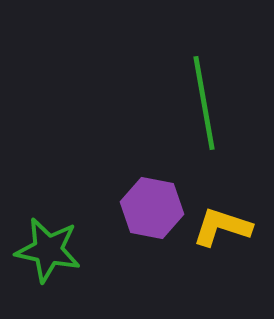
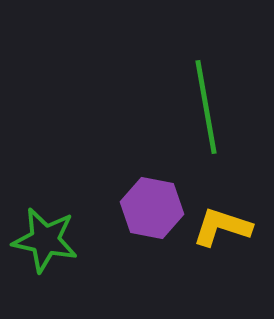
green line: moved 2 px right, 4 px down
green star: moved 3 px left, 10 px up
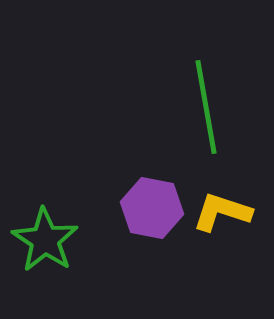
yellow L-shape: moved 15 px up
green star: rotated 22 degrees clockwise
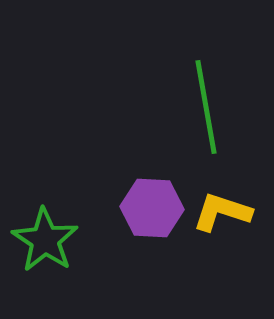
purple hexagon: rotated 8 degrees counterclockwise
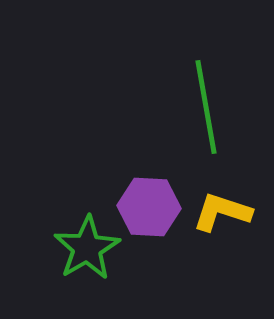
purple hexagon: moved 3 px left, 1 px up
green star: moved 42 px right, 8 px down; rotated 8 degrees clockwise
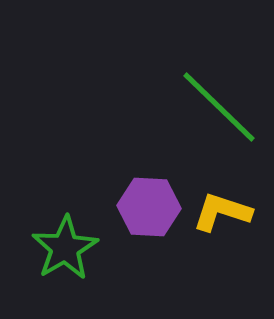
green line: moved 13 px right; rotated 36 degrees counterclockwise
green star: moved 22 px left
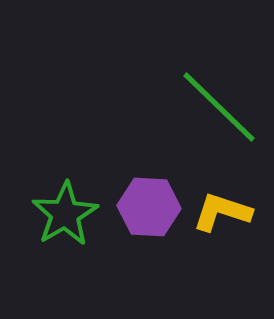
green star: moved 34 px up
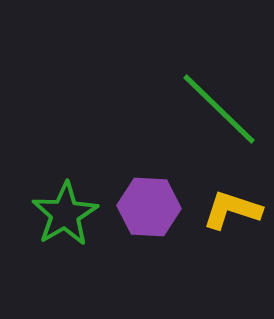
green line: moved 2 px down
yellow L-shape: moved 10 px right, 2 px up
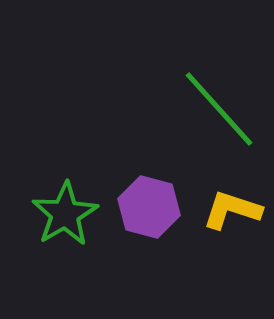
green line: rotated 4 degrees clockwise
purple hexagon: rotated 12 degrees clockwise
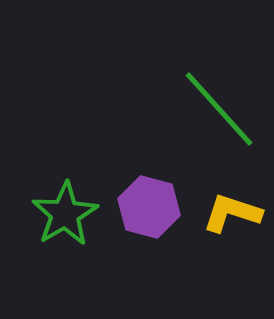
yellow L-shape: moved 3 px down
